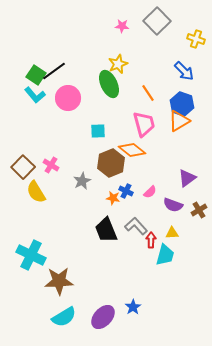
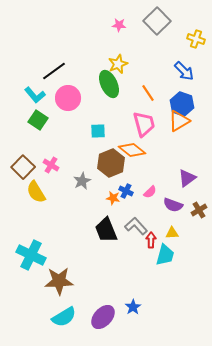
pink star: moved 3 px left, 1 px up
green square: moved 2 px right, 45 px down
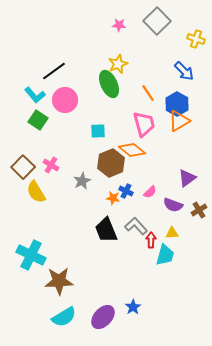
pink circle: moved 3 px left, 2 px down
blue hexagon: moved 5 px left; rotated 10 degrees clockwise
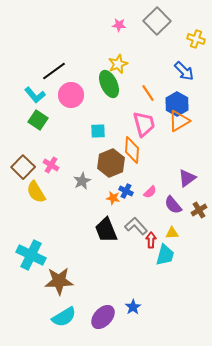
pink circle: moved 6 px right, 5 px up
orange diamond: rotated 56 degrees clockwise
purple semicircle: rotated 30 degrees clockwise
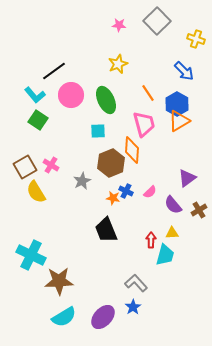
green ellipse: moved 3 px left, 16 px down
brown square: moved 2 px right; rotated 15 degrees clockwise
gray L-shape: moved 57 px down
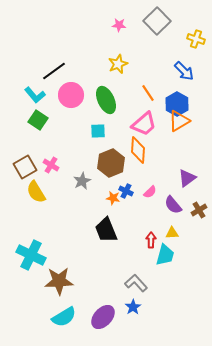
pink trapezoid: rotated 64 degrees clockwise
orange diamond: moved 6 px right
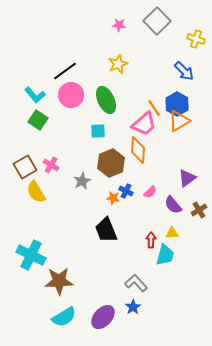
black line: moved 11 px right
orange line: moved 6 px right, 15 px down
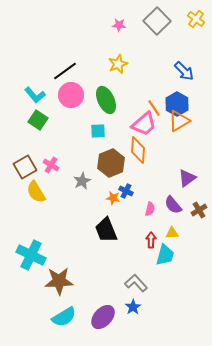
yellow cross: moved 20 px up; rotated 18 degrees clockwise
pink semicircle: moved 17 px down; rotated 32 degrees counterclockwise
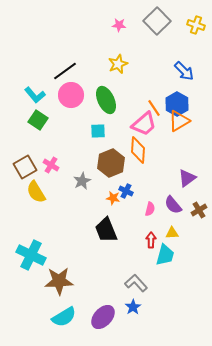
yellow cross: moved 6 px down; rotated 18 degrees counterclockwise
